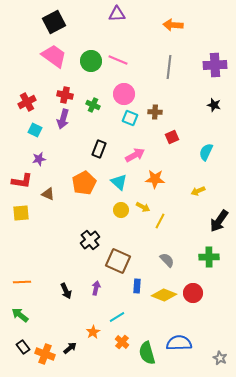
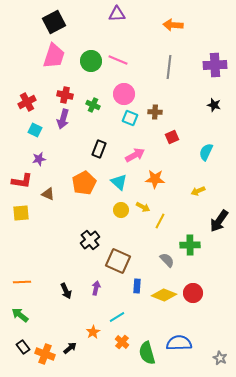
pink trapezoid at (54, 56): rotated 72 degrees clockwise
green cross at (209, 257): moved 19 px left, 12 px up
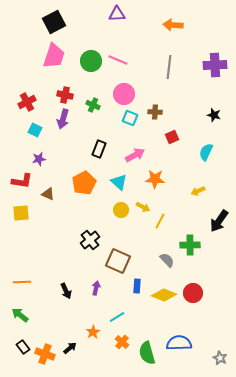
black star at (214, 105): moved 10 px down
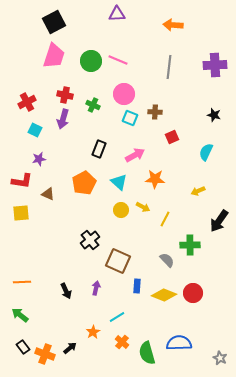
yellow line at (160, 221): moved 5 px right, 2 px up
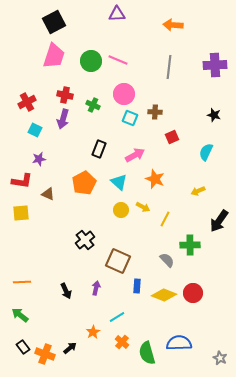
orange star at (155, 179): rotated 18 degrees clockwise
black cross at (90, 240): moved 5 px left
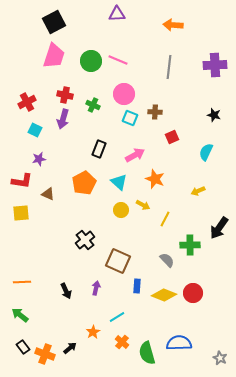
yellow arrow at (143, 207): moved 2 px up
black arrow at (219, 221): moved 7 px down
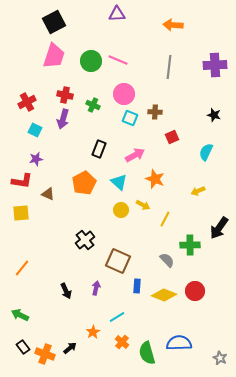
purple star at (39, 159): moved 3 px left
orange line at (22, 282): moved 14 px up; rotated 48 degrees counterclockwise
red circle at (193, 293): moved 2 px right, 2 px up
green arrow at (20, 315): rotated 12 degrees counterclockwise
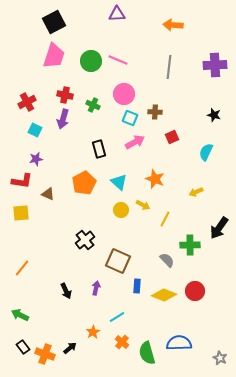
black rectangle at (99, 149): rotated 36 degrees counterclockwise
pink arrow at (135, 155): moved 13 px up
yellow arrow at (198, 191): moved 2 px left, 1 px down
